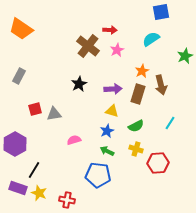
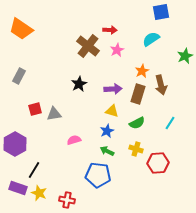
green semicircle: moved 1 px right, 3 px up
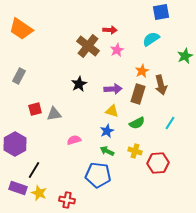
yellow cross: moved 1 px left, 2 px down
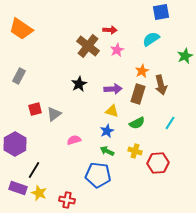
gray triangle: rotated 28 degrees counterclockwise
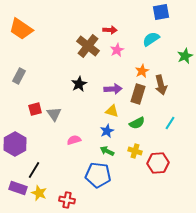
gray triangle: rotated 28 degrees counterclockwise
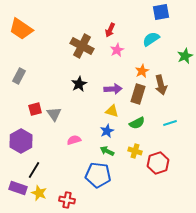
red arrow: rotated 112 degrees clockwise
brown cross: moved 6 px left; rotated 10 degrees counterclockwise
cyan line: rotated 40 degrees clockwise
purple hexagon: moved 6 px right, 3 px up
red hexagon: rotated 15 degrees counterclockwise
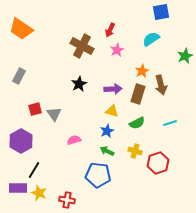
purple rectangle: rotated 18 degrees counterclockwise
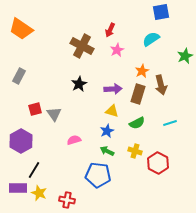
red hexagon: rotated 15 degrees counterclockwise
